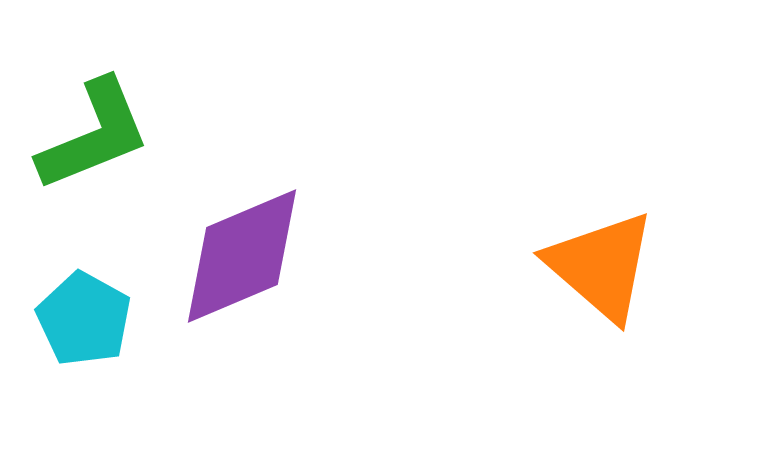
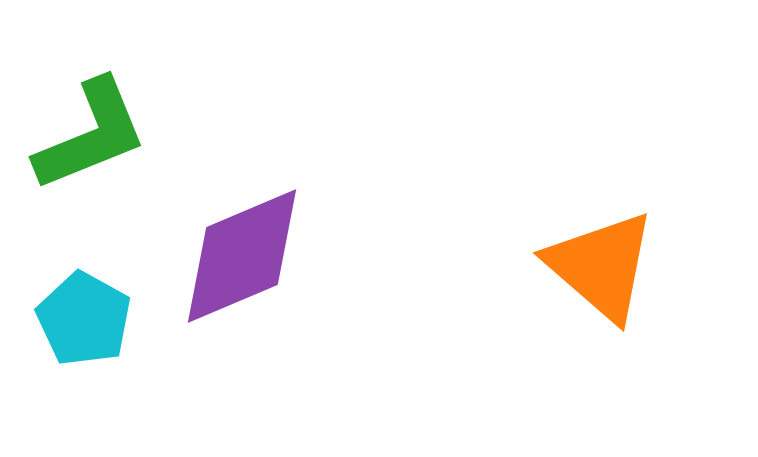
green L-shape: moved 3 px left
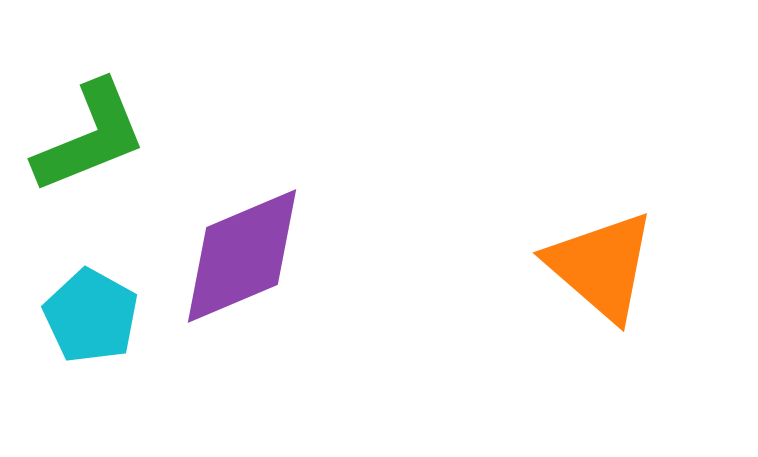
green L-shape: moved 1 px left, 2 px down
cyan pentagon: moved 7 px right, 3 px up
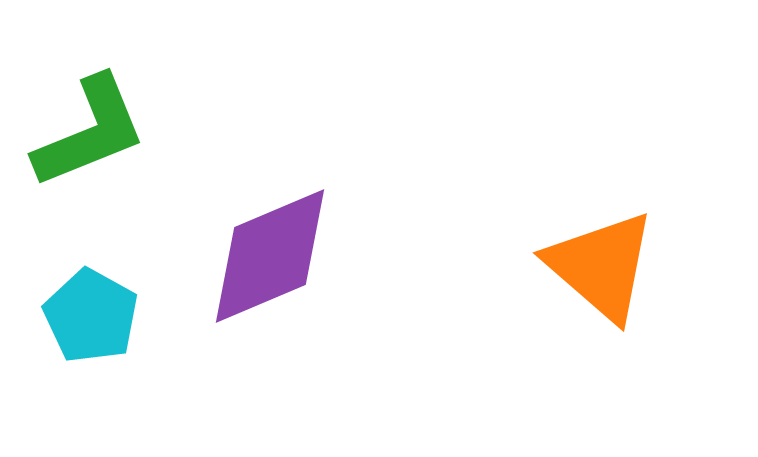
green L-shape: moved 5 px up
purple diamond: moved 28 px right
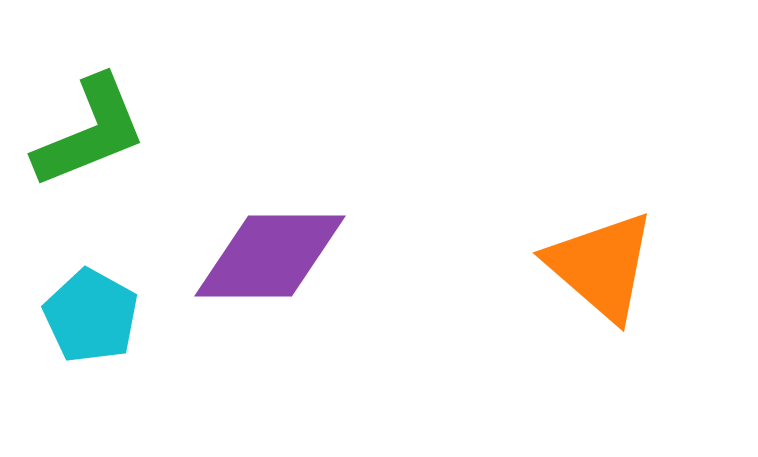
purple diamond: rotated 23 degrees clockwise
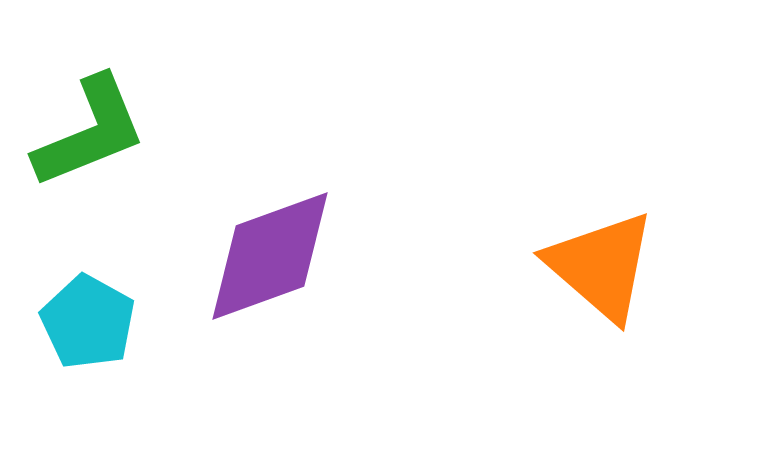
purple diamond: rotated 20 degrees counterclockwise
cyan pentagon: moved 3 px left, 6 px down
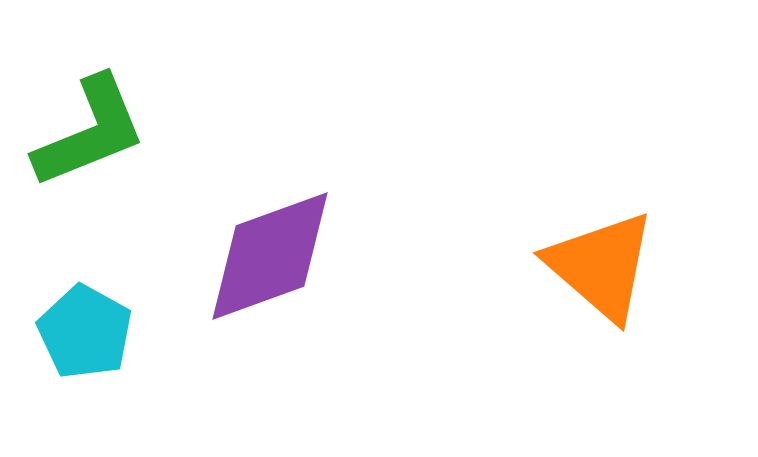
cyan pentagon: moved 3 px left, 10 px down
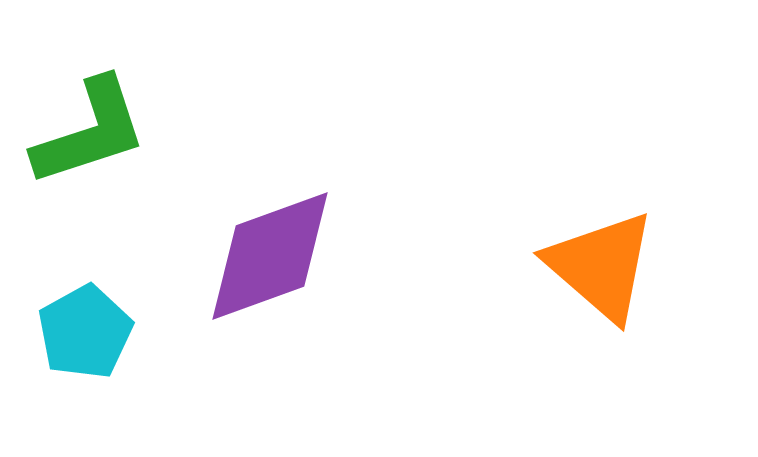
green L-shape: rotated 4 degrees clockwise
cyan pentagon: rotated 14 degrees clockwise
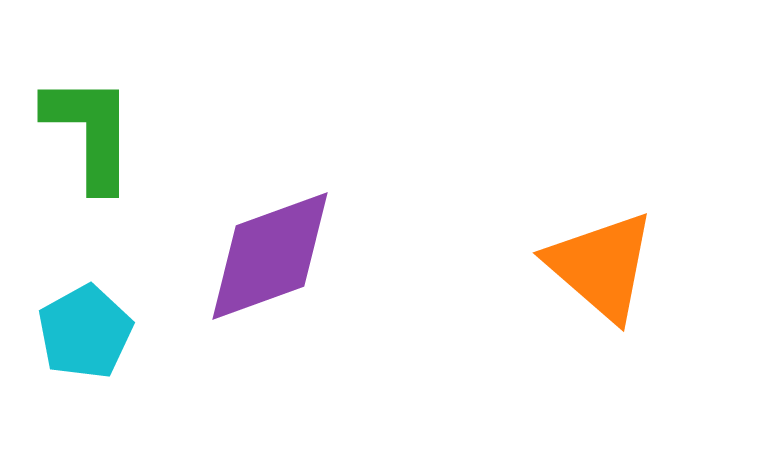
green L-shape: rotated 72 degrees counterclockwise
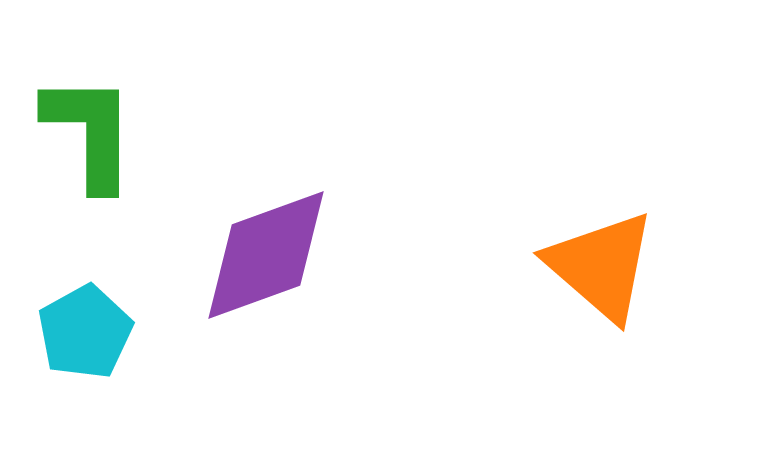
purple diamond: moved 4 px left, 1 px up
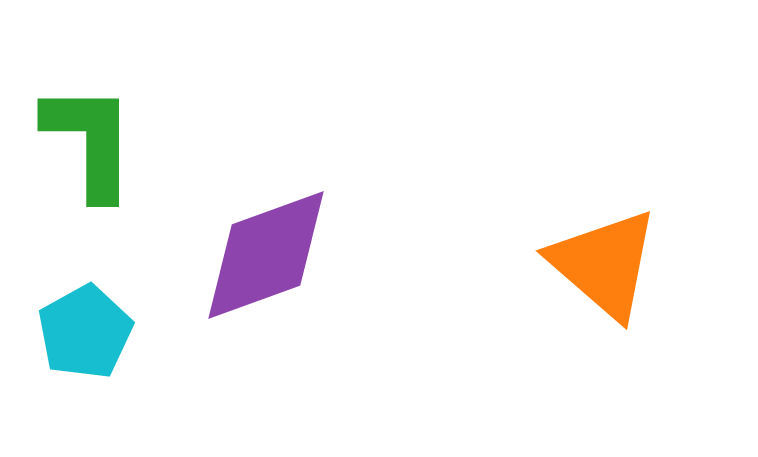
green L-shape: moved 9 px down
orange triangle: moved 3 px right, 2 px up
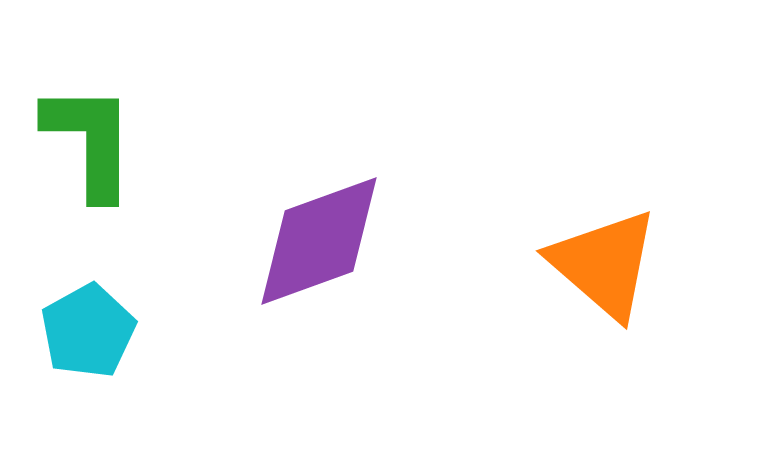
purple diamond: moved 53 px right, 14 px up
cyan pentagon: moved 3 px right, 1 px up
